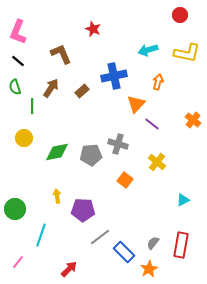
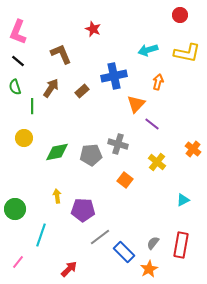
orange cross: moved 29 px down
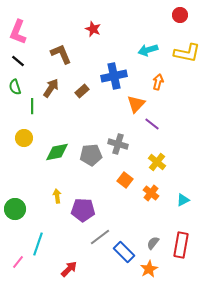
orange cross: moved 42 px left, 44 px down
cyan line: moved 3 px left, 9 px down
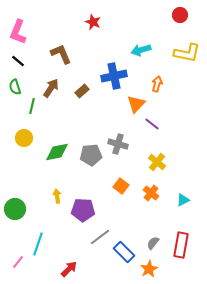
red star: moved 7 px up
cyan arrow: moved 7 px left
orange arrow: moved 1 px left, 2 px down
green line: rotated 14 degrees clockwise
orange square: moved 4 px left, 6 px down
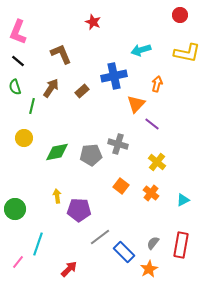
purple pentagon: moved 4 px left
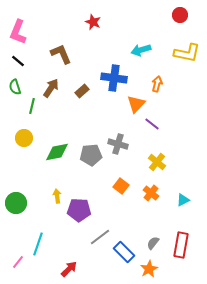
blue cross: moved 2 px down; rotated 20 degrees clockwise
green circle: moved 1 px right, 6 px up
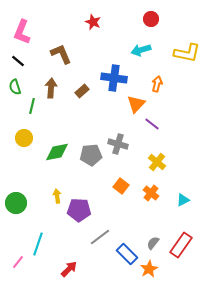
red circle: moved 29 px left, 4 px down
pink L-shape: moved 4 px right
brown arrow: rotated 30 degrees counterclockwise
red rectangle: rotated 25 degrees clockwise
blue rectangle: moved 3 px right, 2 px down
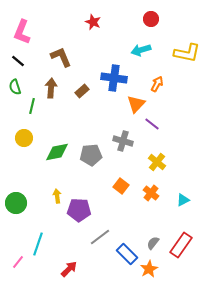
brown L-shape: moved 3 px down
orange arrow: rotated 14 degrees clockwise
gray cross: moved 5 px right, 3 px up
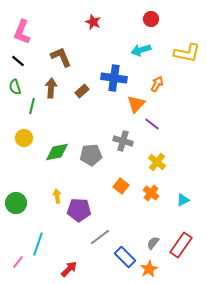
blue rectangle: moved 2 px left, 3 px down
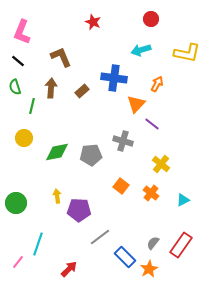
yellow cross: moved 4 px right, 2 px down
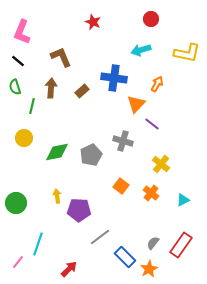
gray pentagon: rotated 20 degrees counterclockwise
